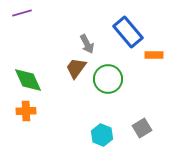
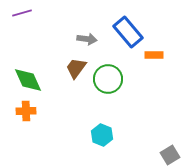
gray arrow: moved 5 px up; rotated 54 degrees counterclockwise
gray square: moved 28 px right, 27 px down
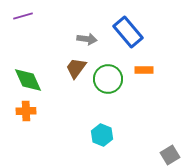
purple line: moved 1 px right, 3 px down
orange rectangle: moved 10 px left, 15 px down
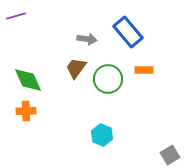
purple line: moved 7 px left
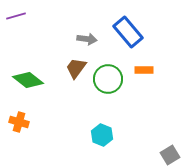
green diamond: rotated 28 degrees counterclockwise
orange cross: moved 7 px left, 11 px down; rotated 18 degrees clockwise
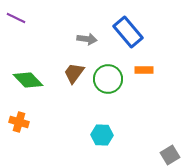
purple line: moved 2 px down; rotated 42 degrees clockwise
brown trapezoid: moved 2 px left, 5 px down
green diamond: rotated 8 degrees clockwise
cyan hexagon: rotated 20 degrees counterclockwise
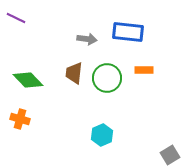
blue rectangle: rotated 44 degrees counterclockwise
brown trapezoid: rotated 30 degrees counterclockwise
green circle: moved 1 px left, 1 px up
orange cross: moved 1 px right, 3 px up
cyan hexagon: rotated 25 degrees counterclockwise
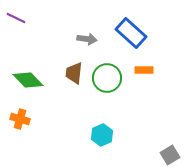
blue rectangle: moved 3 px right, 1 px down; rotated 36 degrees clockwise
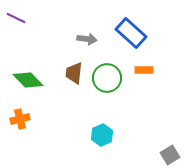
orange cross: rotated 30 degrees counterclockwise
